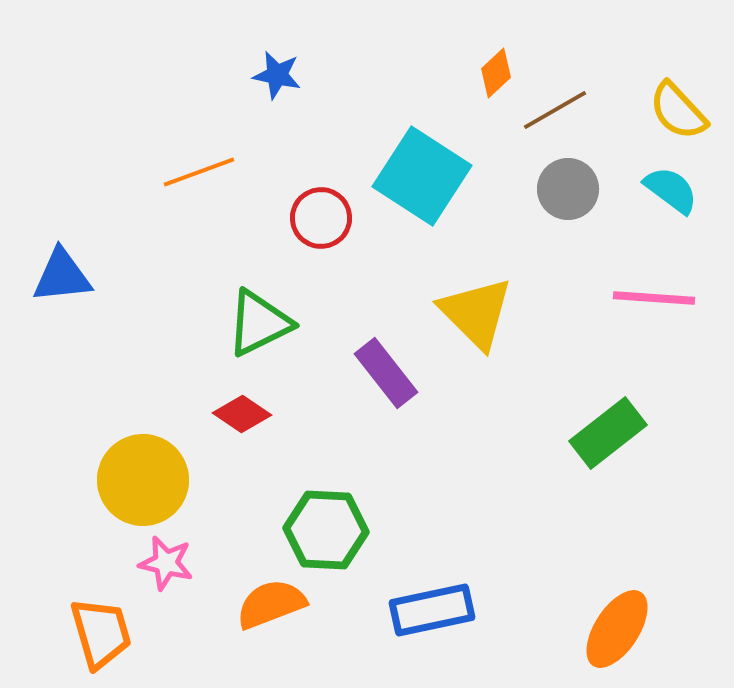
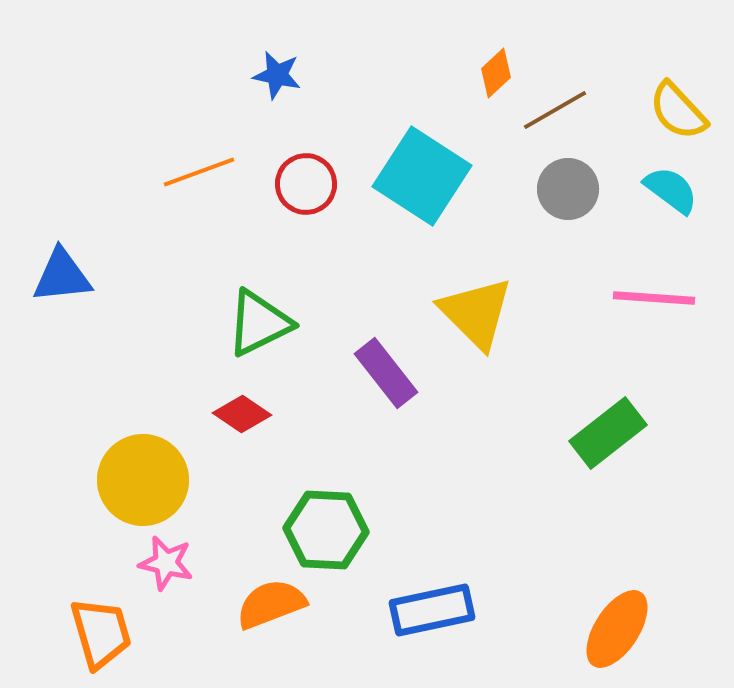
red circle: moved 15 px left, 34 px up
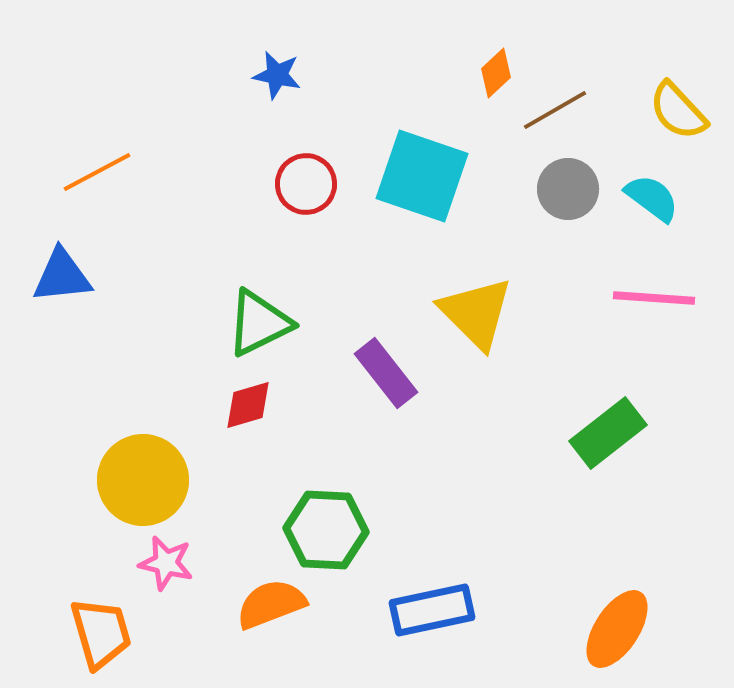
orange line: moved 102 px left; rotated 8 degrees counterclockwise
cyan square: rotated 14 degrees counterclockwise
cyan semicircle: moved 19 px left, 8 px down
red diamond: moved 6 px right, 9 px up; rotated 50 degrees counterclockwise
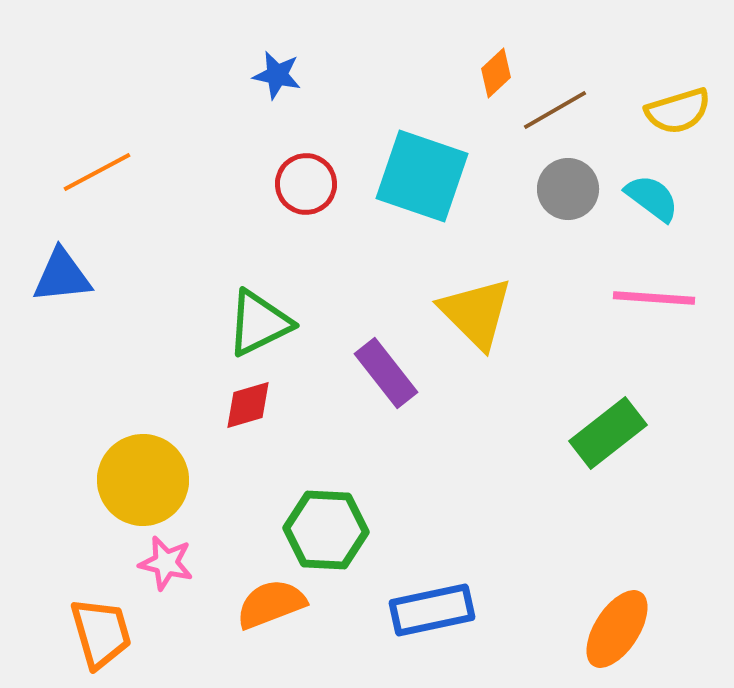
yellow semicircle: rotated 64 degrees counterclockwise
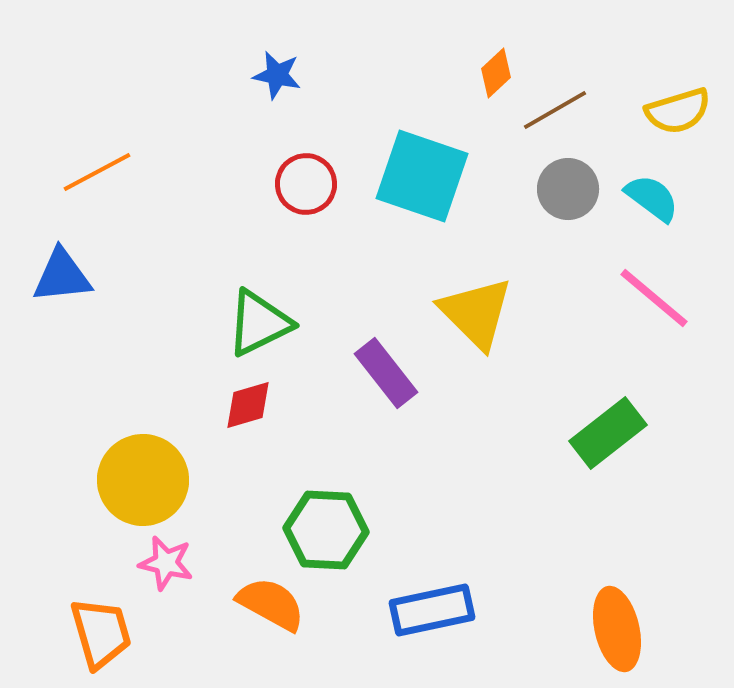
pink line: rotated 36 degrees clockwise
orange semicircle: rotated 50 degrees clockwise
orange ellipse: rotated 46 degrees counterclockwise
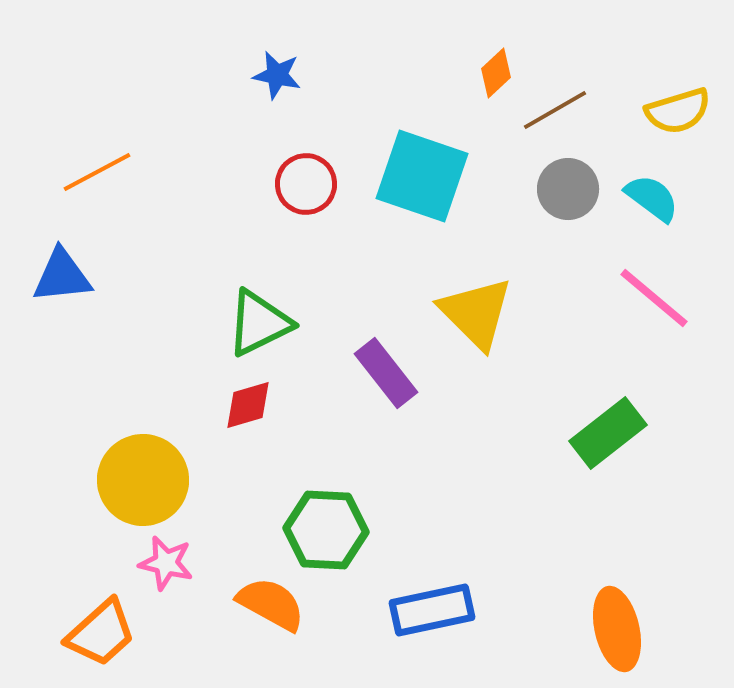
orange trapezoid: rotated 64 degrees clockwise
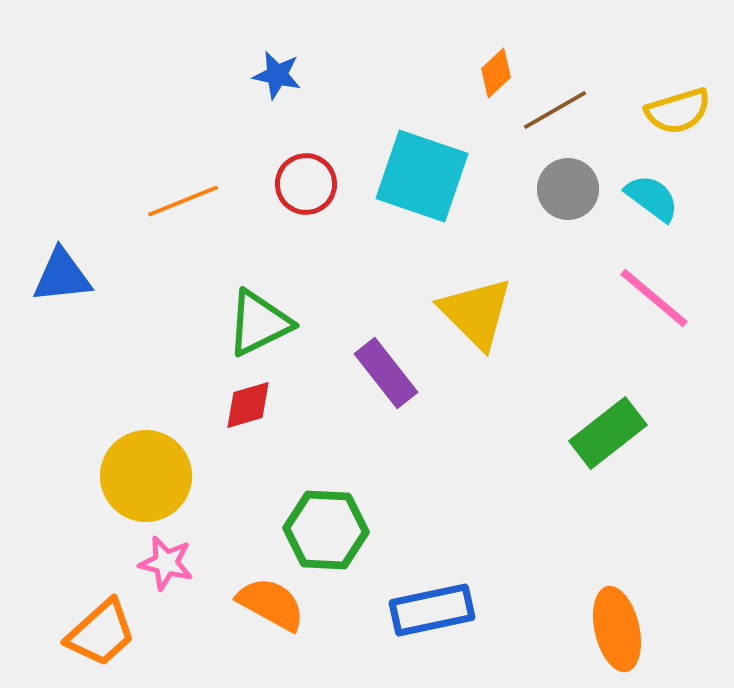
orange line: moved 86 px right, 29 px down; rotated 6 degrees clockwise
yellow circle: moved 3 px right, 4 px up
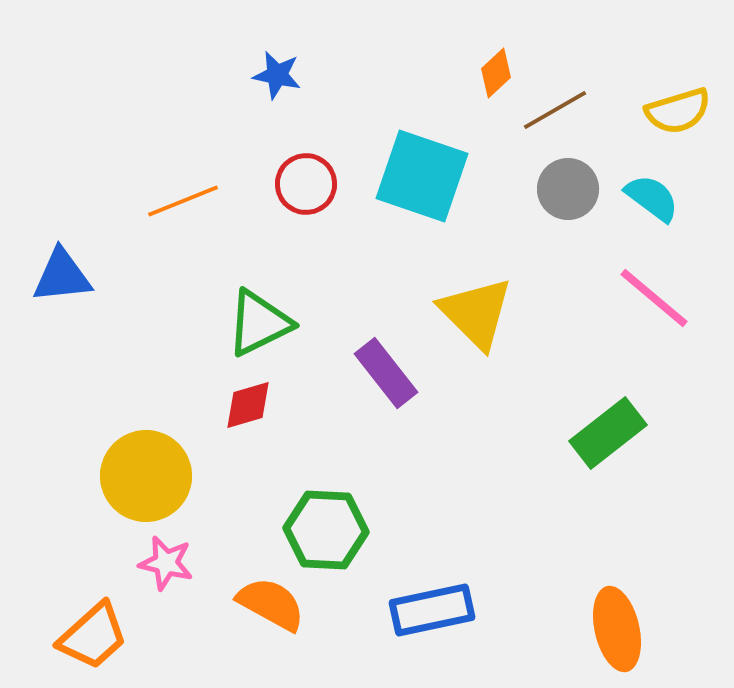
orange trapezoid: moved 8 px left, 3 px down
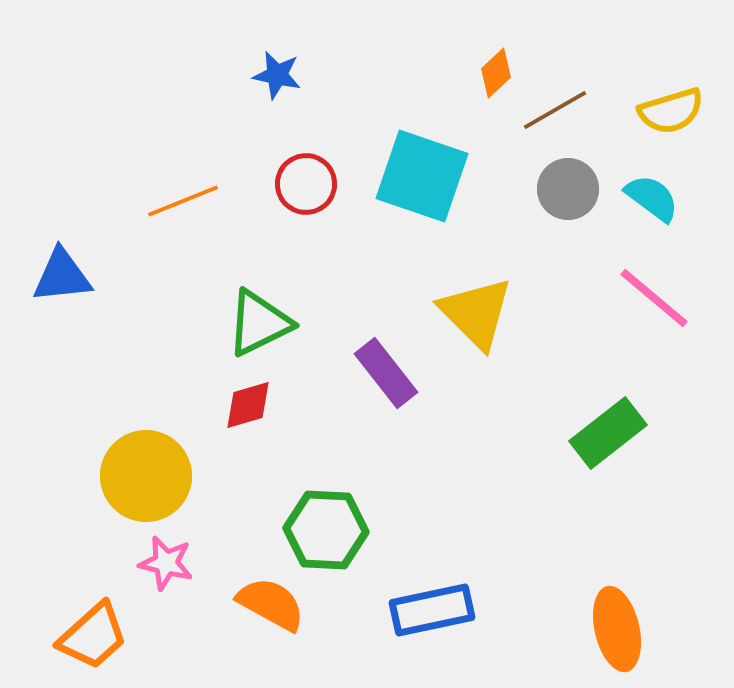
yellow semicircle: moved 7 px left
